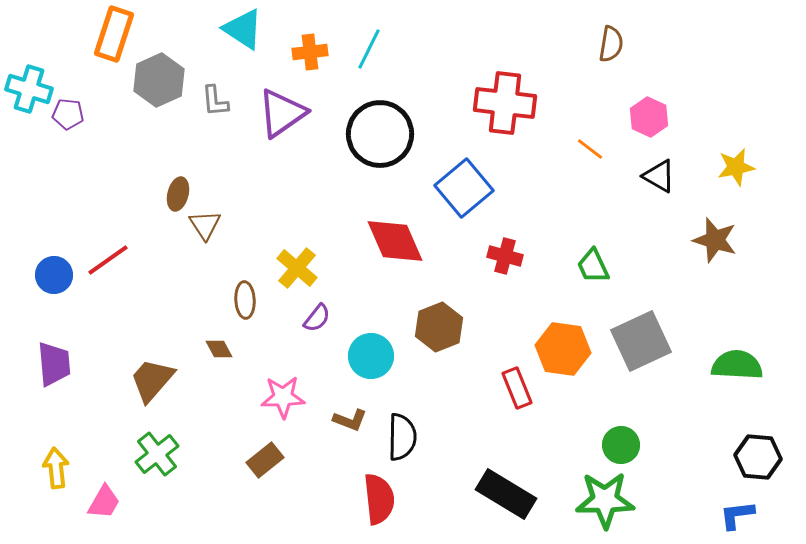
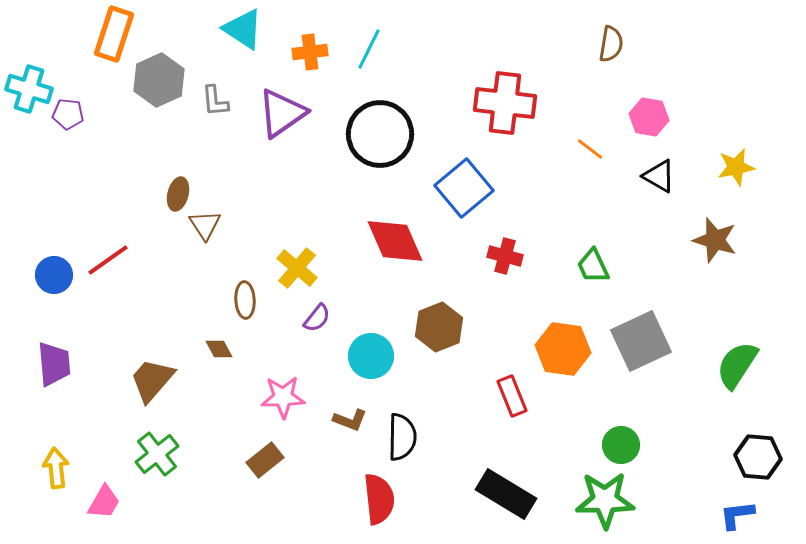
pink hexagon at (649, 117): rotated 15 degrees counterclockwise
green semicircle at (737, 365): rotated 60 degrees counterclockwise
red rectangle at (517, 388): moved 5 px left, 8 px down
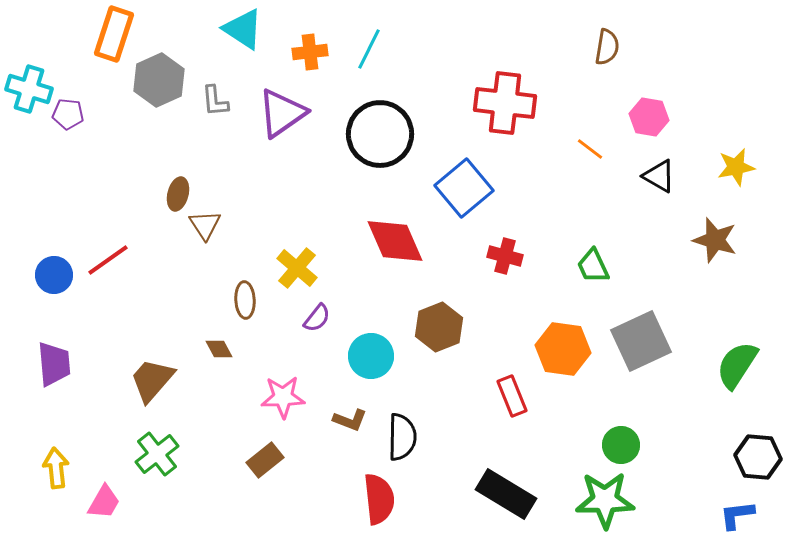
brown semicircle at (611, 44): moved 4 px left, 3 px down
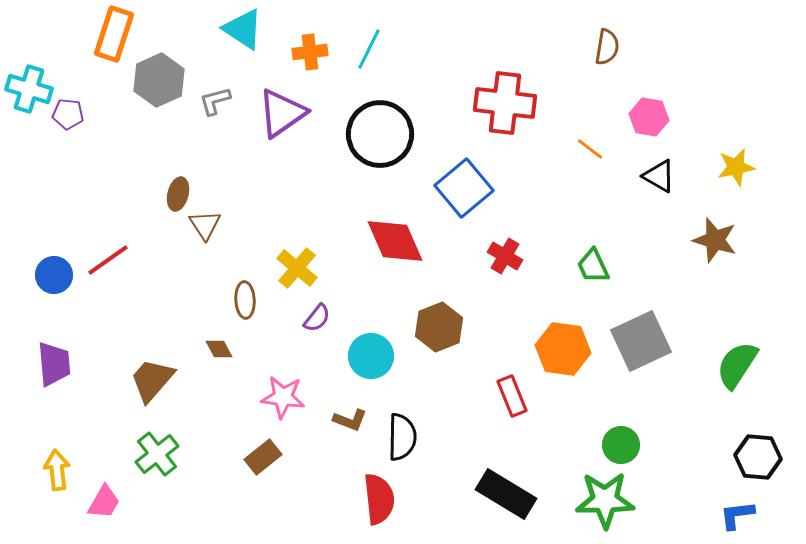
gray L-shape at (215, 101): rotated 80 degrees clockwise
red cross at (505, 256): rotated 16 degrees clockwise
pink star at (283, 397): rotated 9 degrees clockwise
brown rectangle at (265, 460): moved 2 px left, 3 px up
yellow arrow at (56, 468): moved 1 px right, 2 px down
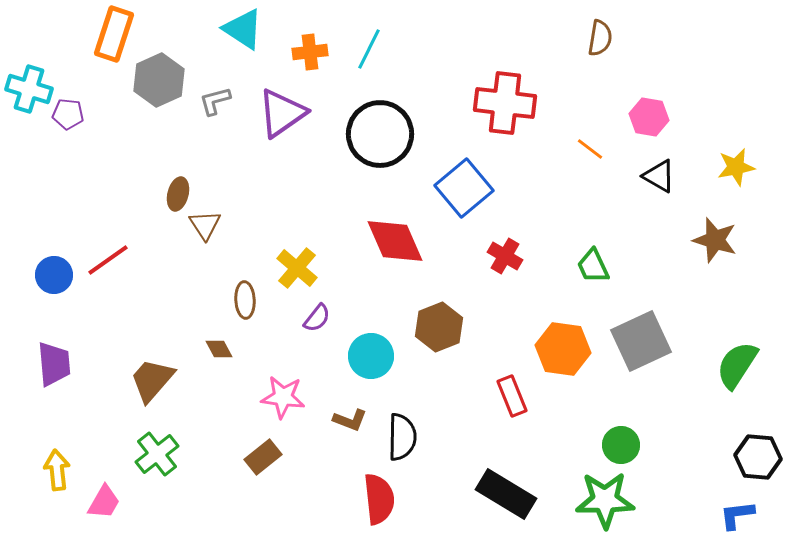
brown semicircle at (607, 47): moved 7 px left, 9 px up
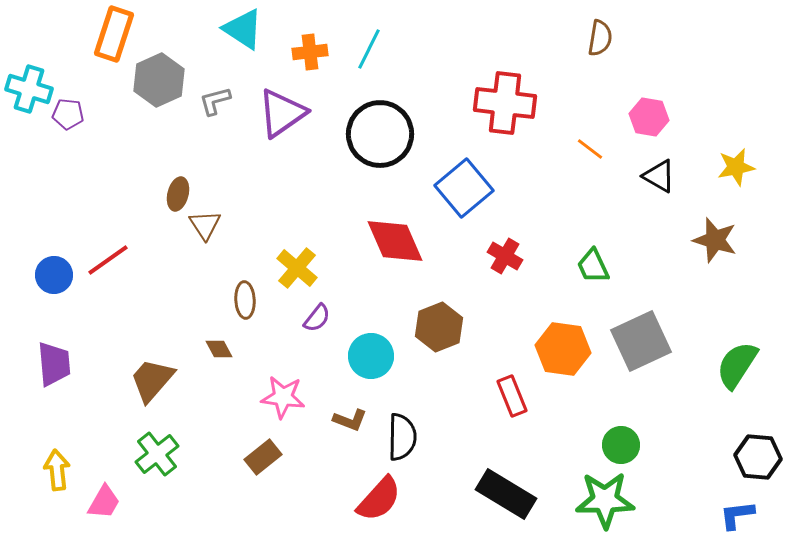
red semicircle at (379, 499): rotated 48 degrees clockwise
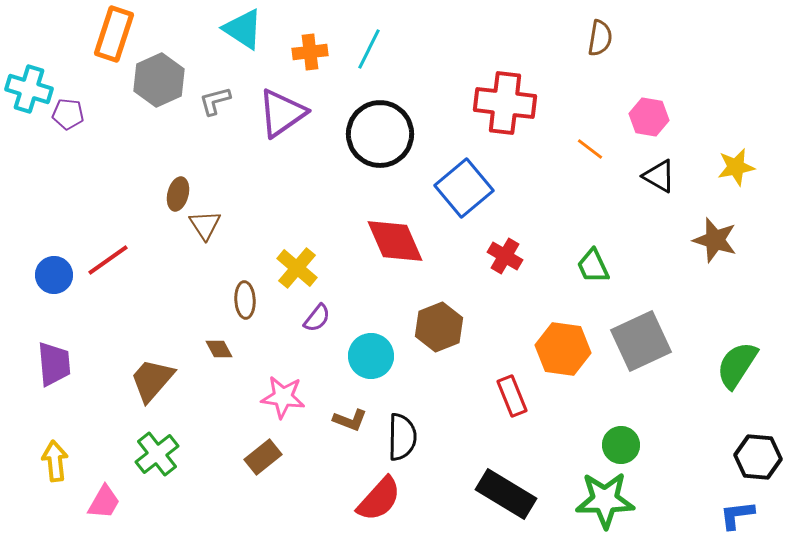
yellow arrow at (57, 470): moved 2 px left, 9 px up
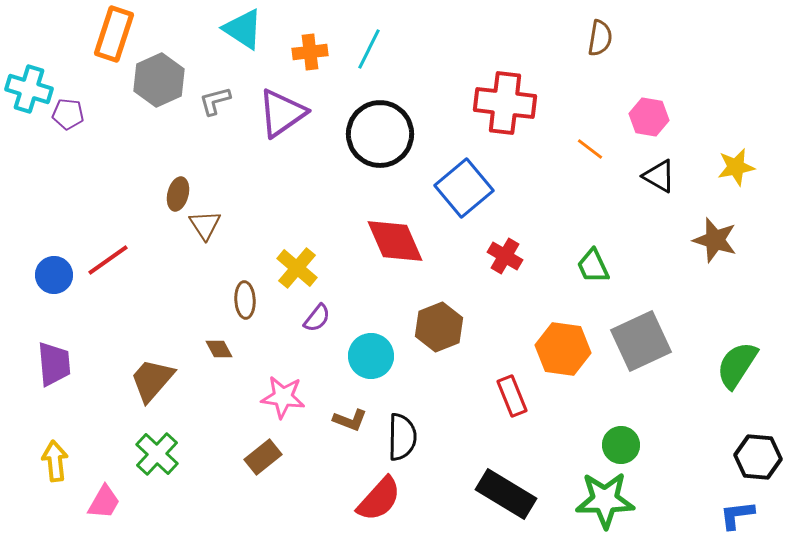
green cross at (157, 454): rotated 9 degrees counterclockwise
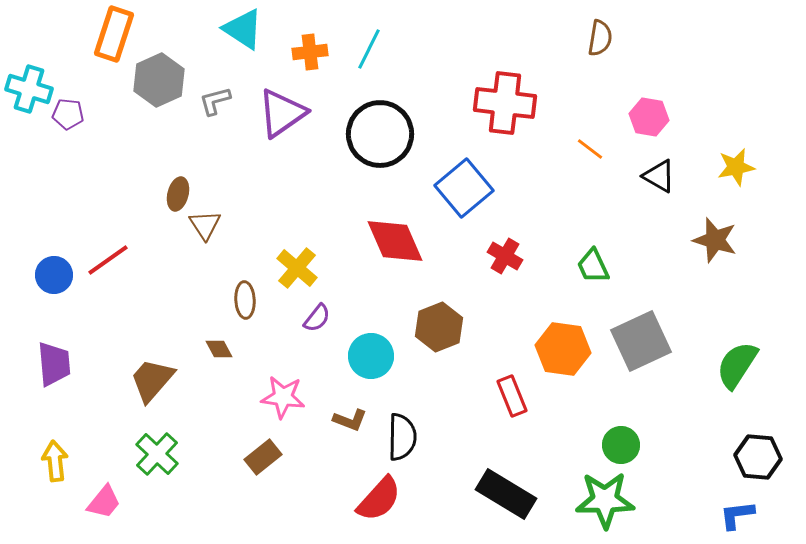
pink trapezoid at (104, 502): rotated 9 degrees clockwise
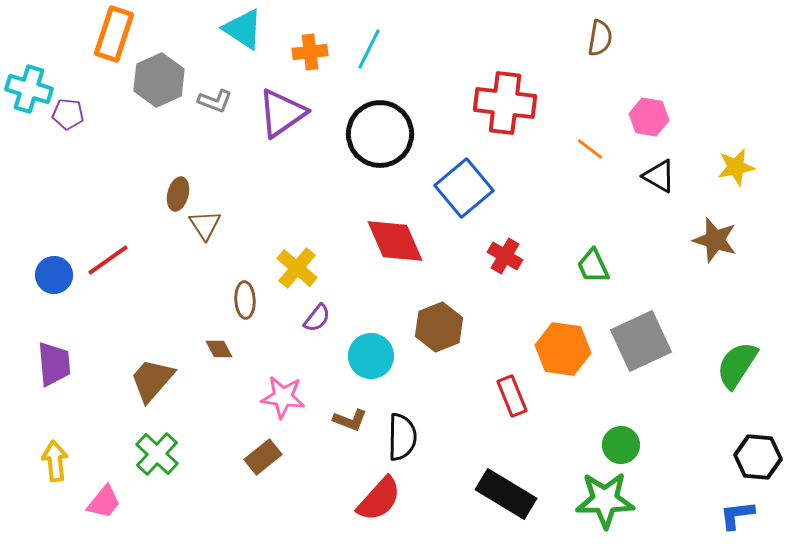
gray L-shape at (215, 101): rotated 144 degrees counterclockwise
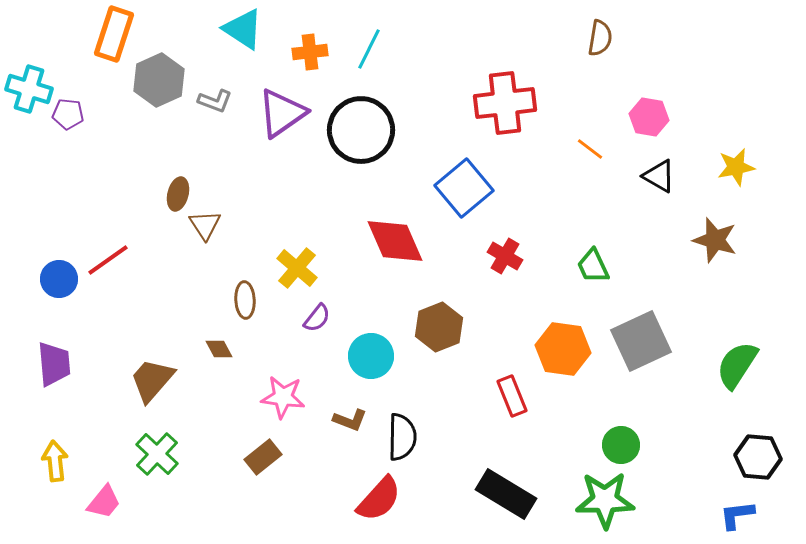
red cross at (505, 103): rotated 14 degrees counterclockwise
black circle at (380, 134): moved 19 px left, 4 px up
blue circle at (54, 275): moved 5 px right, 4 px down
